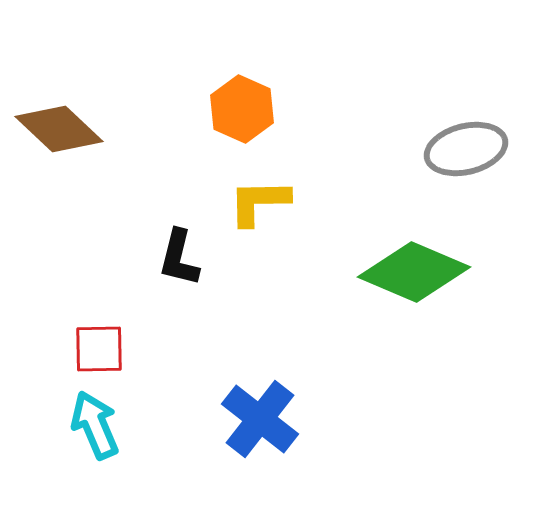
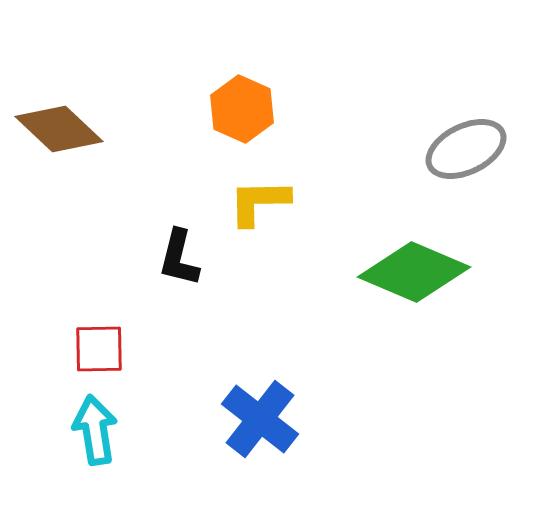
gray ellipse: rotated 12 degrees counterclockwise
cyan arrow: moved 5 px down; rotated 14 degrees clockwise
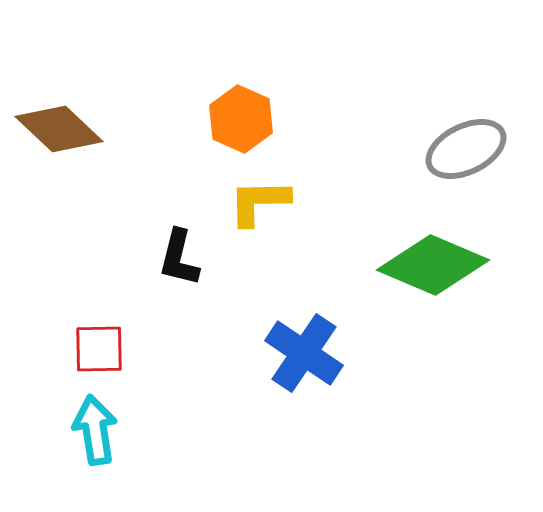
orange hexagon: moved 1 px left, 10 px down
green diamond: moved 19 px right, 7 px up
blue cross: moved 44 px right, 66 px up; rotated 4 degrees counterclockwise
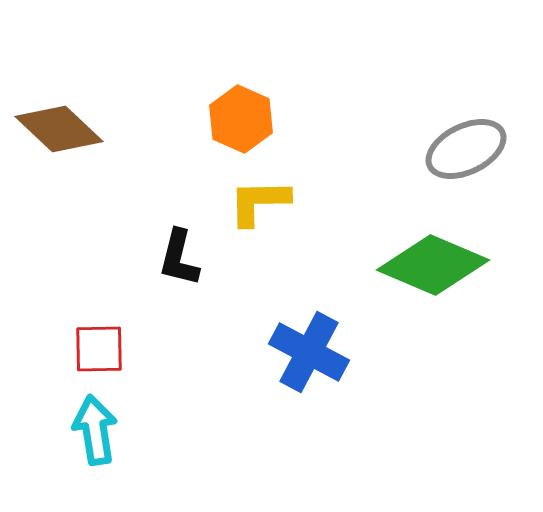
blue cross: moved 5 px right, 1 px up; rotated 6 degrees counterclockwise
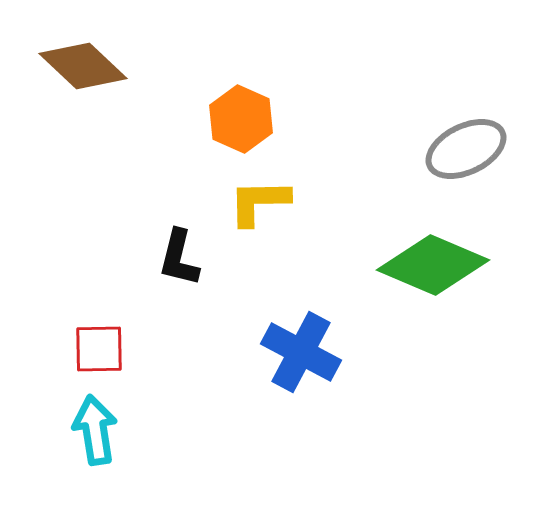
brown diamond: moved 24 px right, 63 px up
blue cross: moved 8 px left
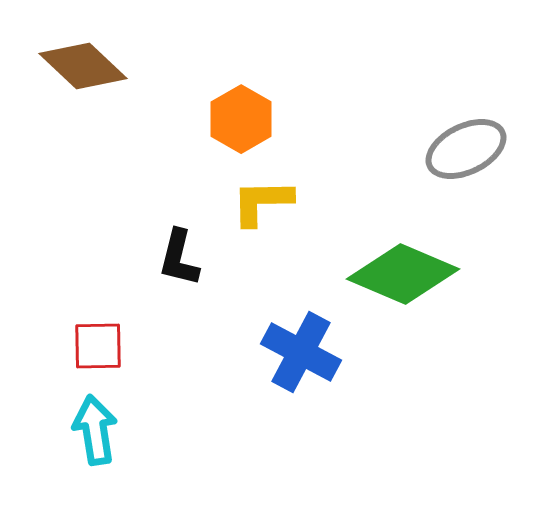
orange hexagon: rotated 6 degrees clockwise
yellow L-shape: moved 3 px right
green diamond: moved 30 px left, 9 px down
red square: moved 1 px left, 3 px up
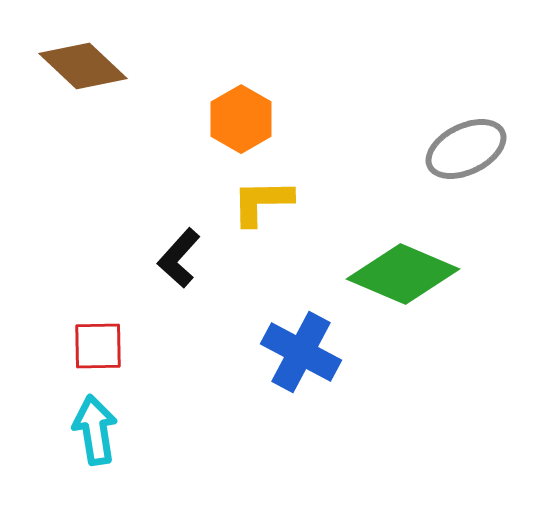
black L-shape: rotated 28 degrees clockwise
